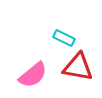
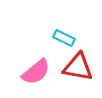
pink semicircle: moved 3 px right, 3 px up
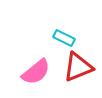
red triangle: rotated 32 degrees counterclockwise
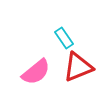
cyan rectangle: rotated 30 degrees clockwise
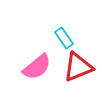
pink semicircle: moved 1 px right, 5 px up
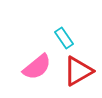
red triangle: moved 4 px down; rotated 8 degrees counterclockwise
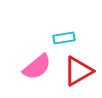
cyan rectangle: rotated 65 degrees counterclockwise
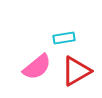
red triangle: moved 2 px left
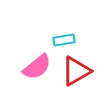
cyan rectangle: moved 2 px down
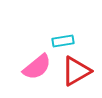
cyan rectangle: moved 1 px left, 1 px down
